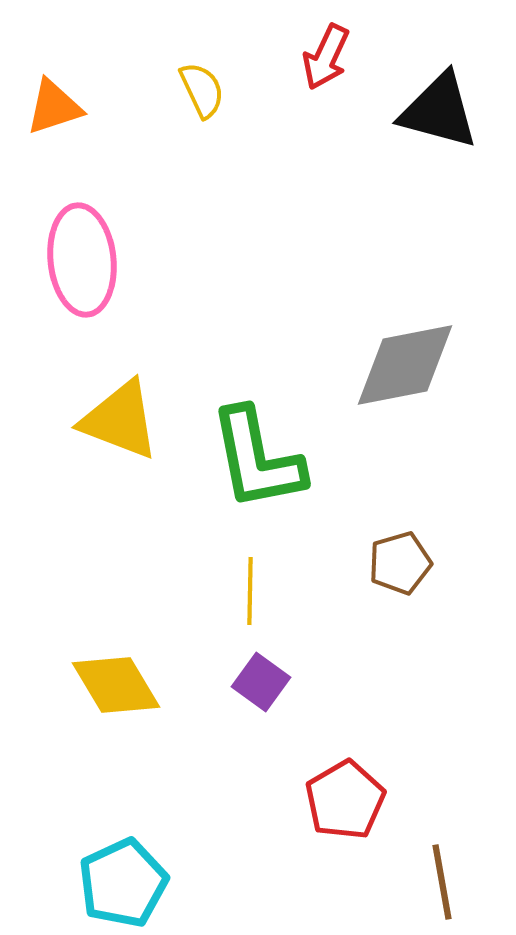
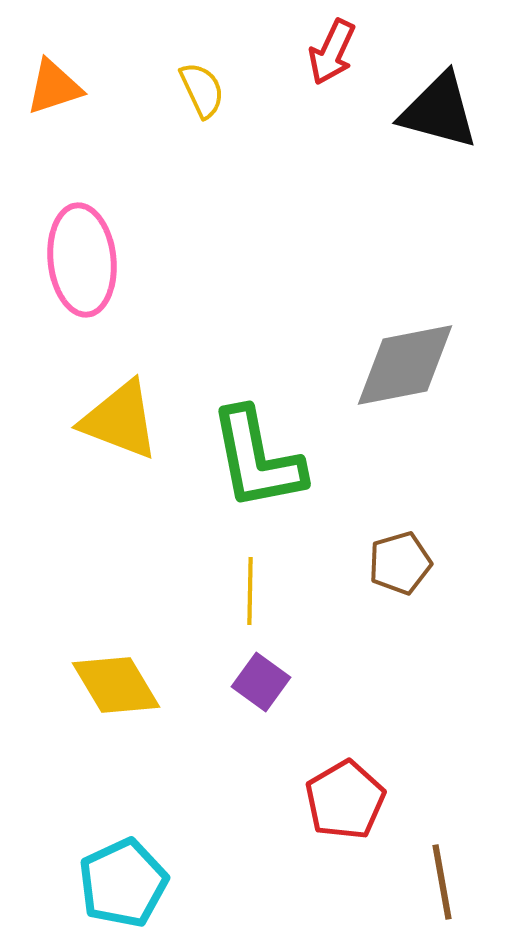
red arrow: moved 6 px right, 5 px up
orange triangle: moved 20 px up
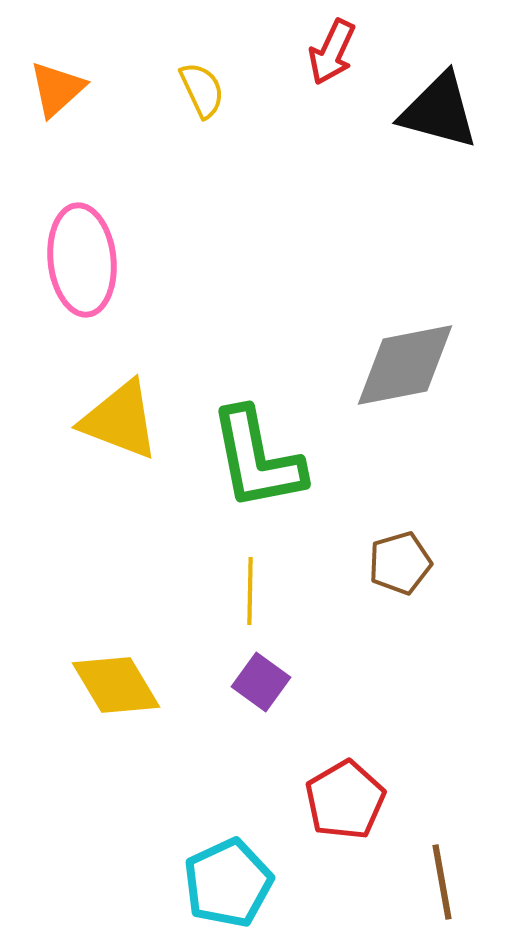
orange triangle: moved 3 px right, 2 px down; rotated 24 degrees counterclockwise
cyan pentagon: moved 105 px right
